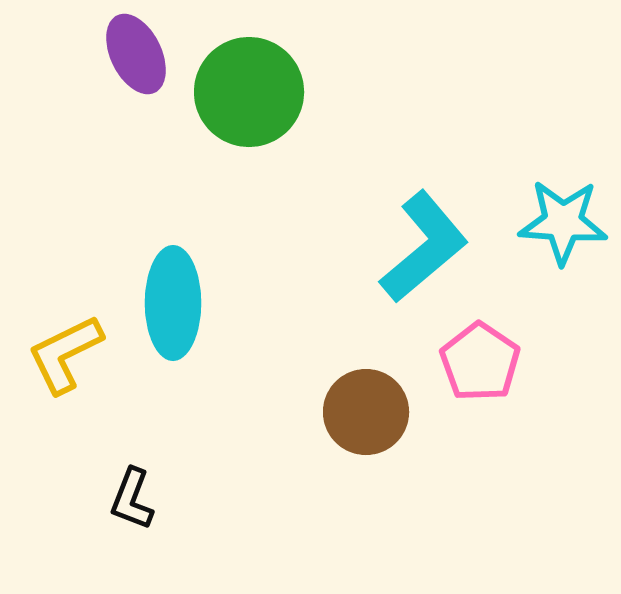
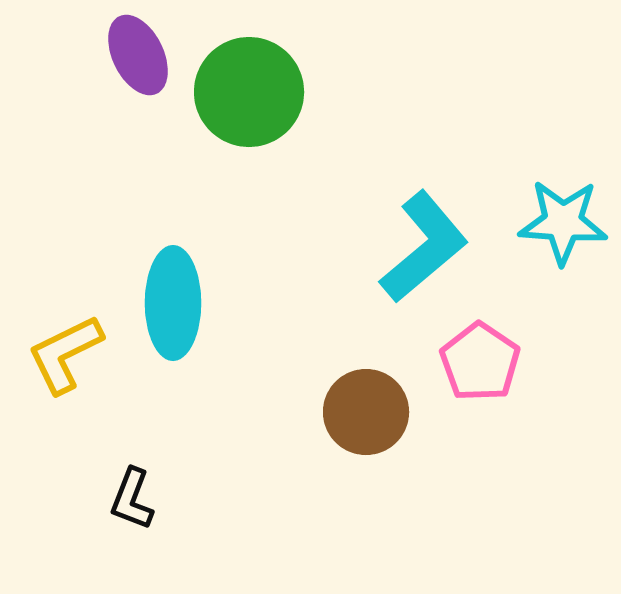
purple ellipse: moved 2 px right, 1 px down
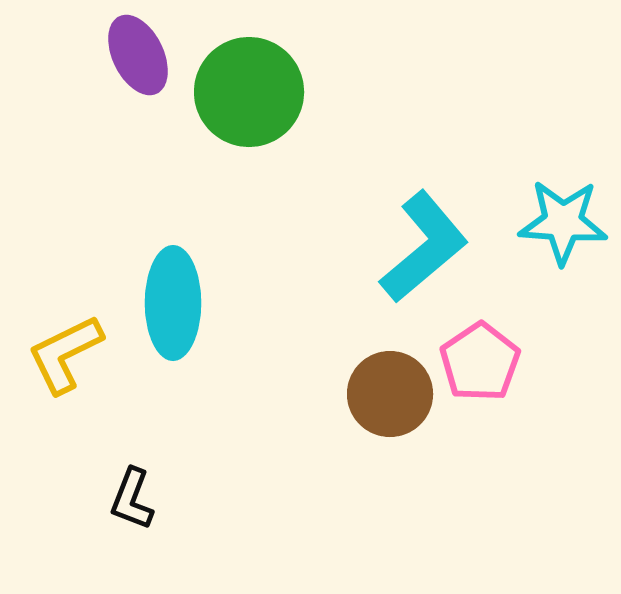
pink pentagon: rotated 4 degrees clockwise
brown circle: moved 24 px right, 18 px up
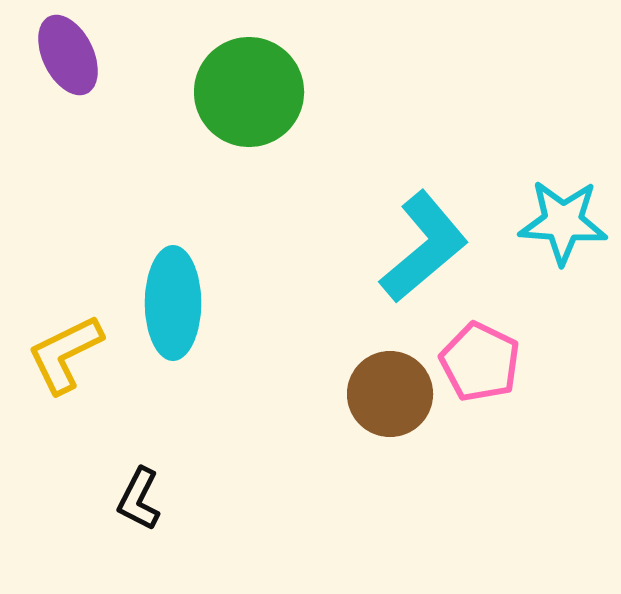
purple ellipse: moved 70 px left
pink pentagon: rotated 12 degrees counterclockwise
black L-shape: moved 7 px right; rotated 6 degrees clockwise
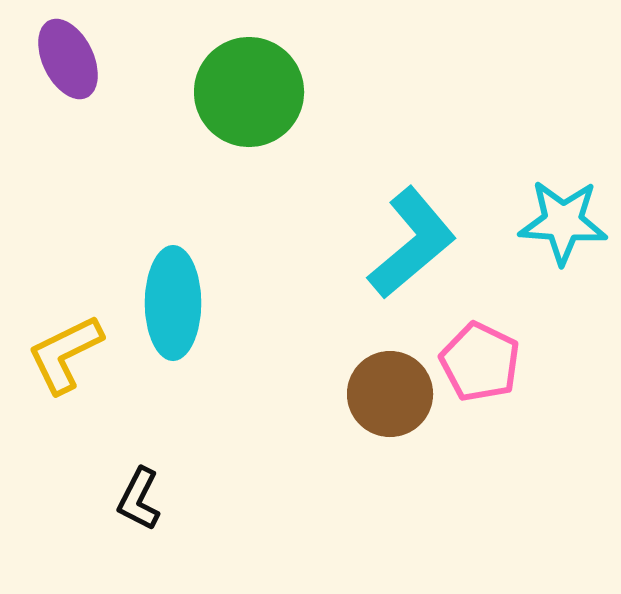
purple ellipse: moved 4 px down
cyan L-shape: moved 12 px left, 4 px up
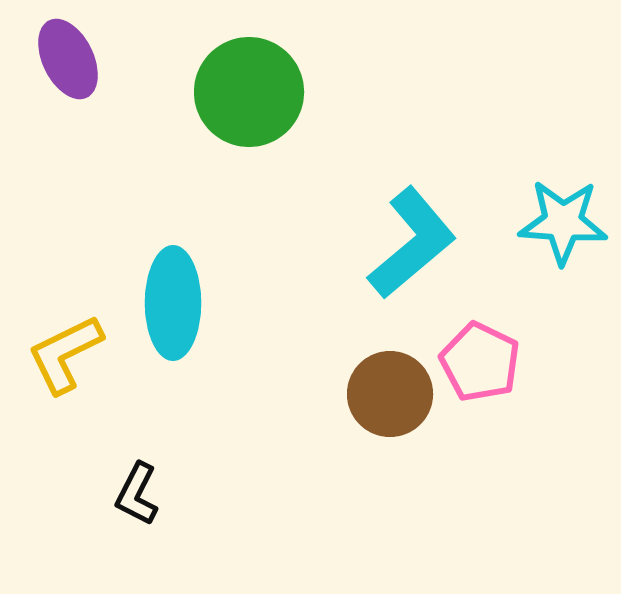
black L-shape: moved 2 px left, 5 px up
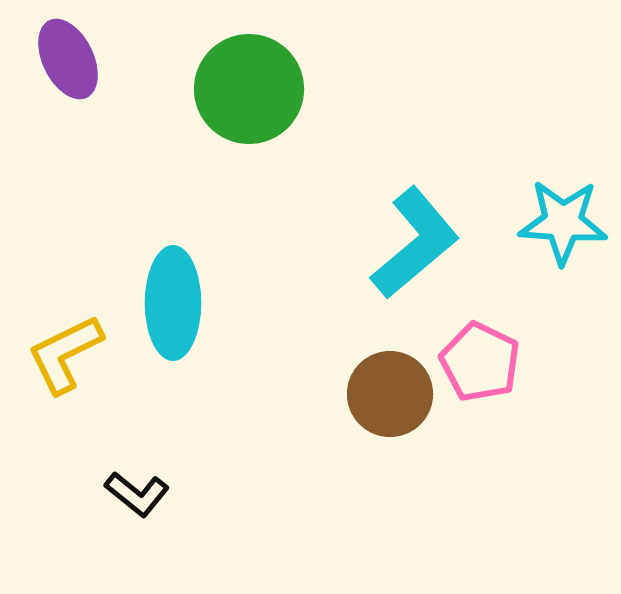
green circle: moved 3 px up
cyan L-shape: moved 3 px right
black L-shape: rotated 78 degrees counterclockwise
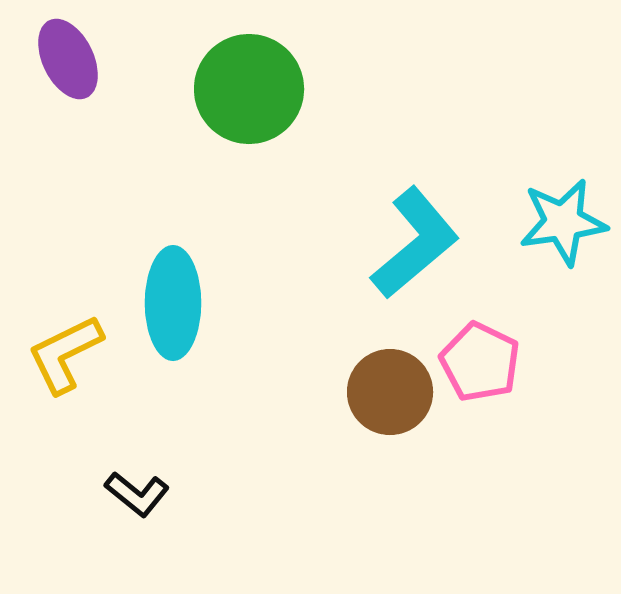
cyan star: rotated 12 degrees counterclockwise
brown circle: moved 2 px up
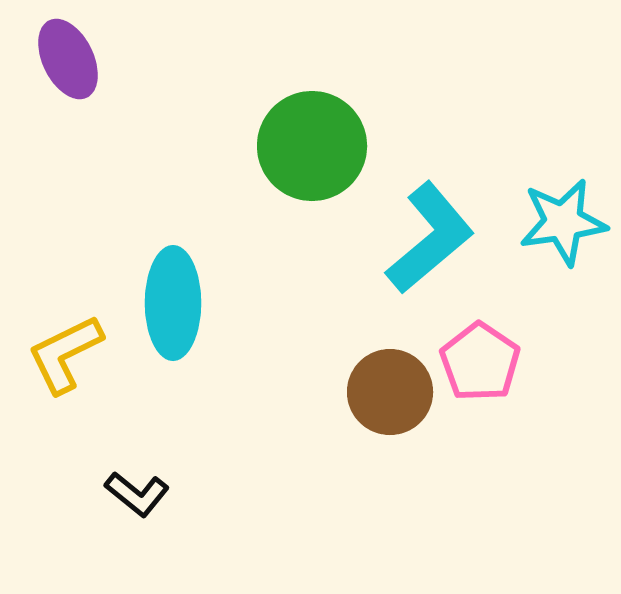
green circle: moved 63 px right, 57 px down
cyan L-shape: moved 15 px right, 5 px up
pink pentagon: rotated 8 degrees clockwise
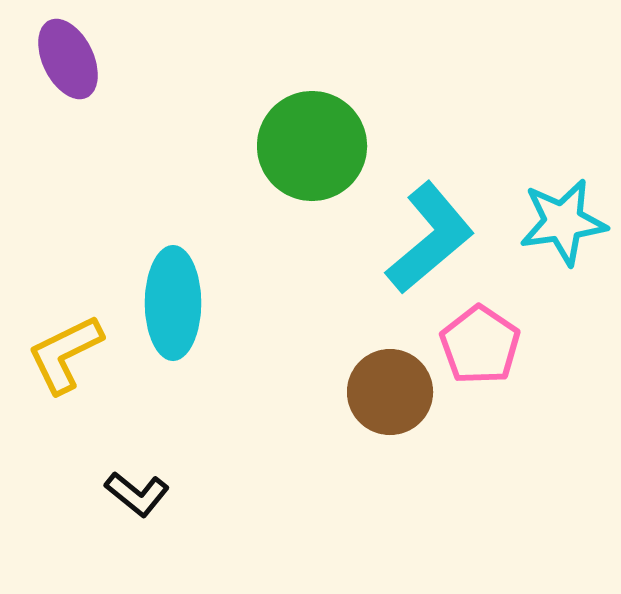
pink pentagon: moved 17 px up
